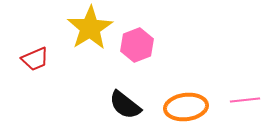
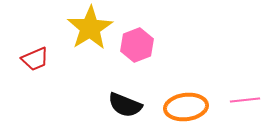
black semicircle: rotated 16 degrees counterclockwise
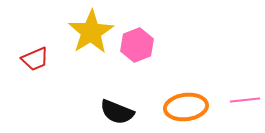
yellow star: moved 1 px right, 4 px down
black semicircle: moved 8 px left, 7 px down
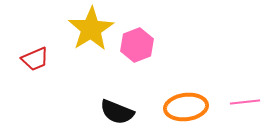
yellow star: moved 3 px up
pink line: moved 2 px down
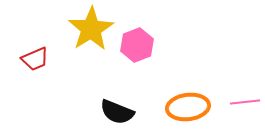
orange ellipse: moved 2 px right
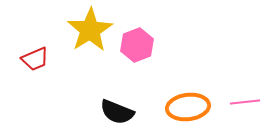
yellow star: moved 1 px left, 1 px down
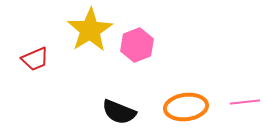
orange ellipse: moved 2 px left
black semicircle: moved 2 px right
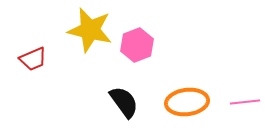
yellow star: rotated 27 degrees counterclockwise
red trapezoid: moved 2 px left
orange ellipse: moved 1 px right, 5 px up
black semicircle: moved 5 px right, 10 px up; rotated 148 degrees counterclockwise
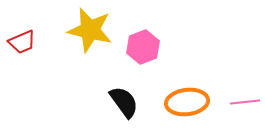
pink hexagon: moved 6 px right, 2 px down
red trapezoid: moved 11 px left, 17 px up
